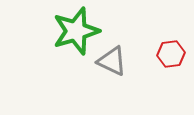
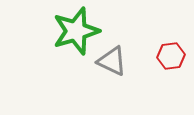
red hexagon: moved 2 px down
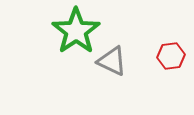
green star: rotated 18 degrees counterclockwise
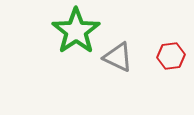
gray triangle: moved 6 px right, 4 px up
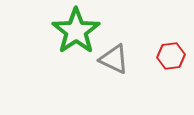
gray triangle: moved 4 px left, 2 px down
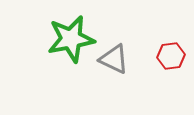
green star: moved 5 px left, 8 px down; rotated 24 degrees clockwise
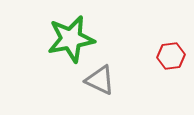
gray triangle: moved 14 px left, 21 px down
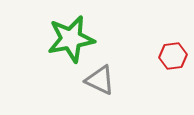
red hexagon: moved 2 px right
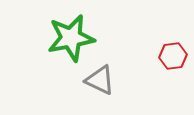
green star: moved 1 px up
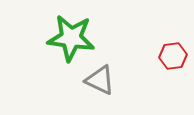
green star: rotated 18 degrees clockwise
